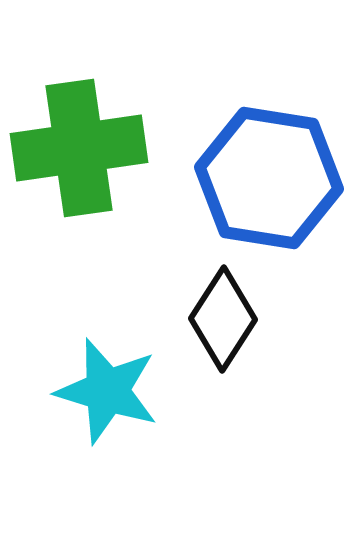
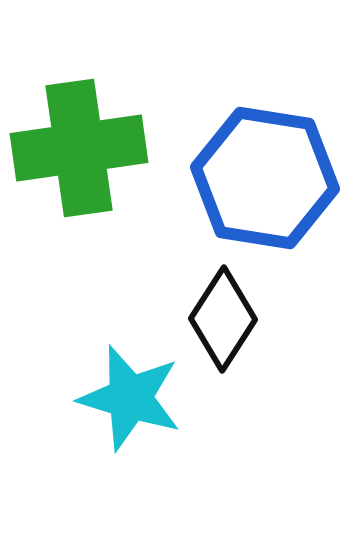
blue hexagon: moved 4 px left
cyan star: moved 23 px right, 7 px down
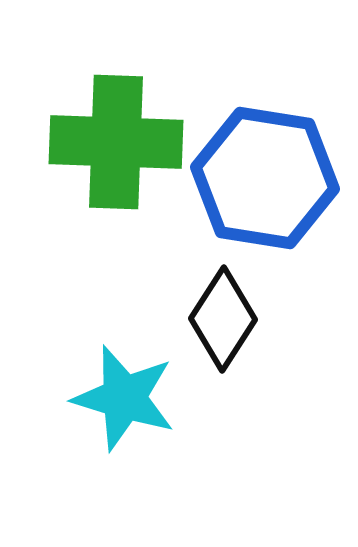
green cross: moved 37 px right, 6 px up; rotated 10 degrees clockwise
cyan star: moved 6 px left
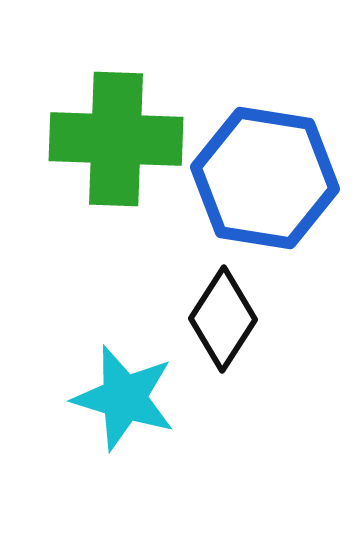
green cross: moved 3 px up
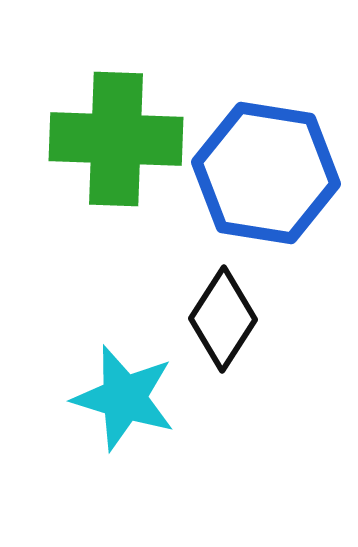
blue hexagon: moved 1 px right, 5 px up
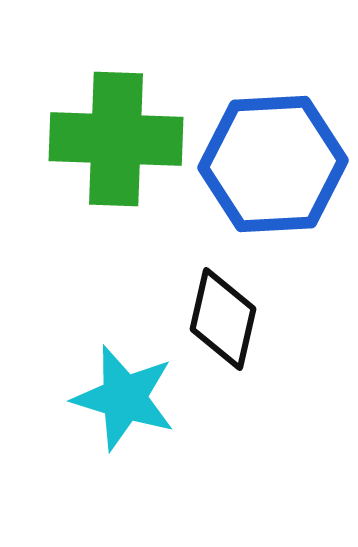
blue hexagon: moved 7 px right, 9 px up; rotated 12 degrees counterclockwise
black diamond: rotated 20 degrees counterclockwise
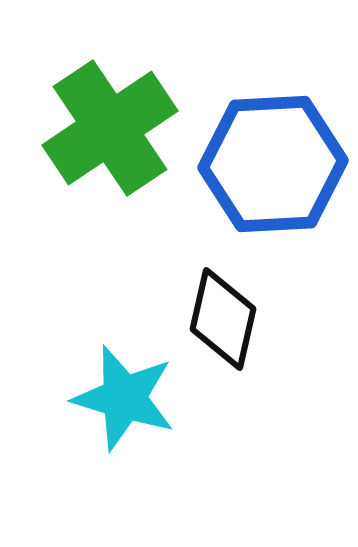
green cross: moved 6 px left, 11 px up; rotated 36 degrees counterclockwise
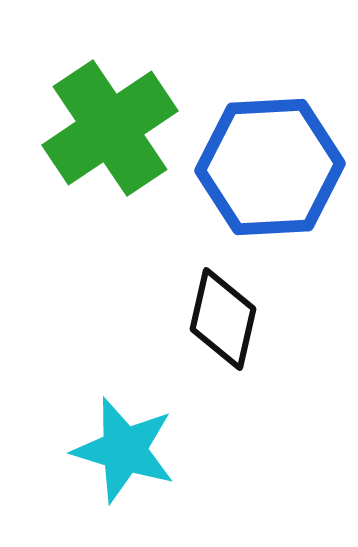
blue hexagon: moved 3 px left, 3 px down
cyan star: moved 52 px down
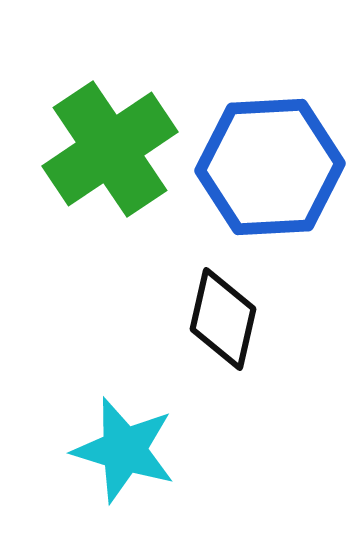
green cross: moved 21 px down
